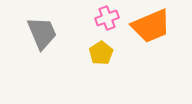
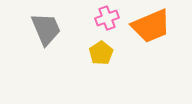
gray trapezoid: moved 4 px right, 4 px up
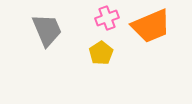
gray trapezoid: moved 1 px right, 1 px down
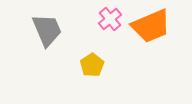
pink cross: moved 3 px right, 1 px down; rotated 20 degrees counterclockwise
yellow pentagon: moved 9 px left, 12 px down
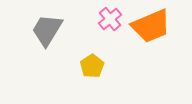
gray trapezoid: rotated 126 degrees counterclockwise
yellow pentagon: moved 1 px down
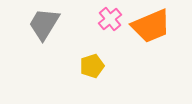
gray trapezoid: moved 3 px left, 6 px up
yellow pentagon: rotated 15 degrees clockwise
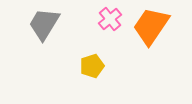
orange trapezoid: rotated 147 degrees clockwise
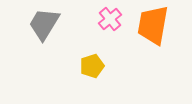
orange trapezoid: moved 2 px right, 1 px up; rotated 24 degrees counterclockwise
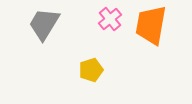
orange trapezoid: moved 2 px left
yellow pentagon: moved 1 px left, 4 px down
